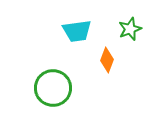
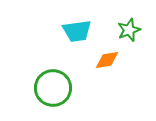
green star: moved 1 px left, 1 px down
orange diamond: rotated 60 degrees clockwise
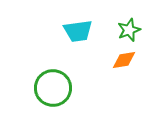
cyan trapezoid: moved 1 px right
orange diamond: moved 17 px right
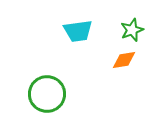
green star: moved 3 px right
green circle: moved 6 px left, 6 px down
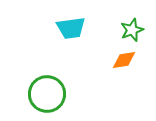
cyan trapezoid: moved 7 px left, 3 px up
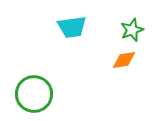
cyan trapezoid: moved 1 px right, 1 px up
green circle: moved 13 px left
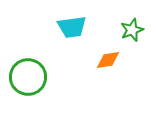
orange diamond: moved 16 px left
green circle: moved 6 px left, 17 px up
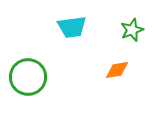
orange diamond: moved 9 px right, 10 px down
